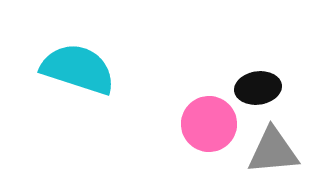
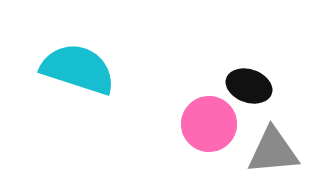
black ellipse: moved 9 px left, 2 px up; rotated 27 degrees clockwise
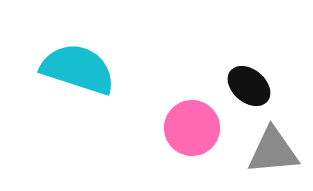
black ellipse: rotated 21 degrees clockwise
pink circle: moved 17 px left, 4 px down
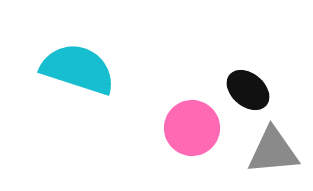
black ellipse: moved 1 px left, 4 px down
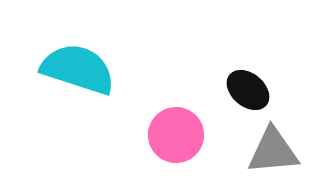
pink circle: moved 16 px left, 7 px down
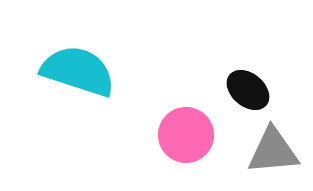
cyan semicircle: moved 2 px down
pink circle: moved 10 px right
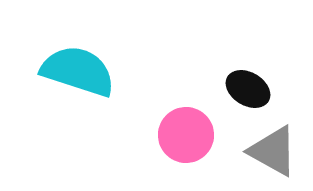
black ellipse: moved 1 px up; rotated 9 degrees counterclockwise
gray triangle: rotated 34 degrees clockwise
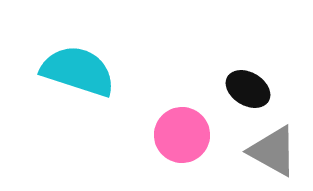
pink circle: moved 4 px left
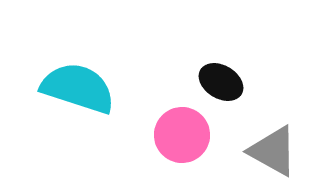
cyan semicircle: moved 17 px down
black ellipse: moved 27 px left, 7 px up
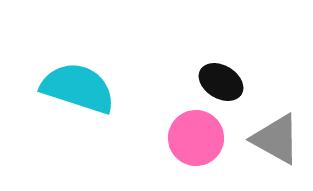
pink circle: moved 14 px right, 3 px down
gray triangle: moved 3 px right, 12 px up
